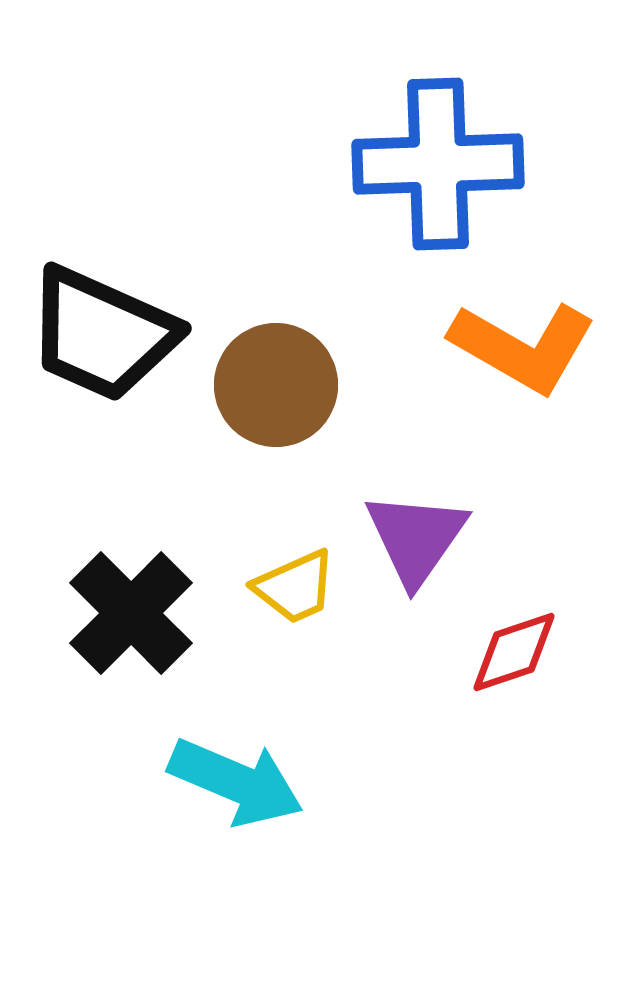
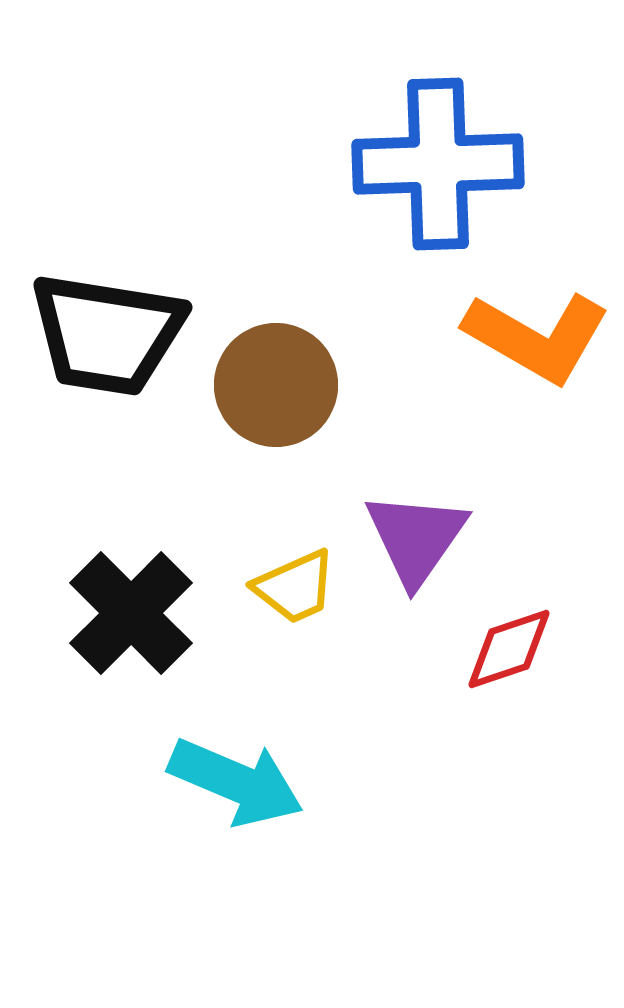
black trapezoid: moved 5 px right; rotated 15 degrees counterclockwise
orange L-shape: moved 14 px right, 10 px up
red diamond: moved 5 px left, 3 px up
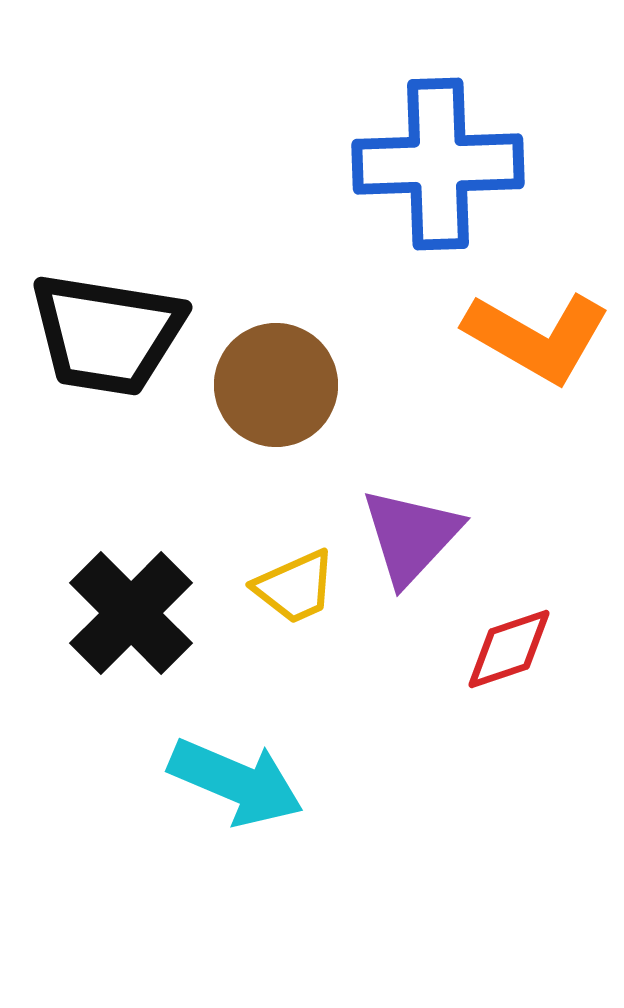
purple triangle: moved 5 px left, 2 px up; rotated 8 degrees clockwise
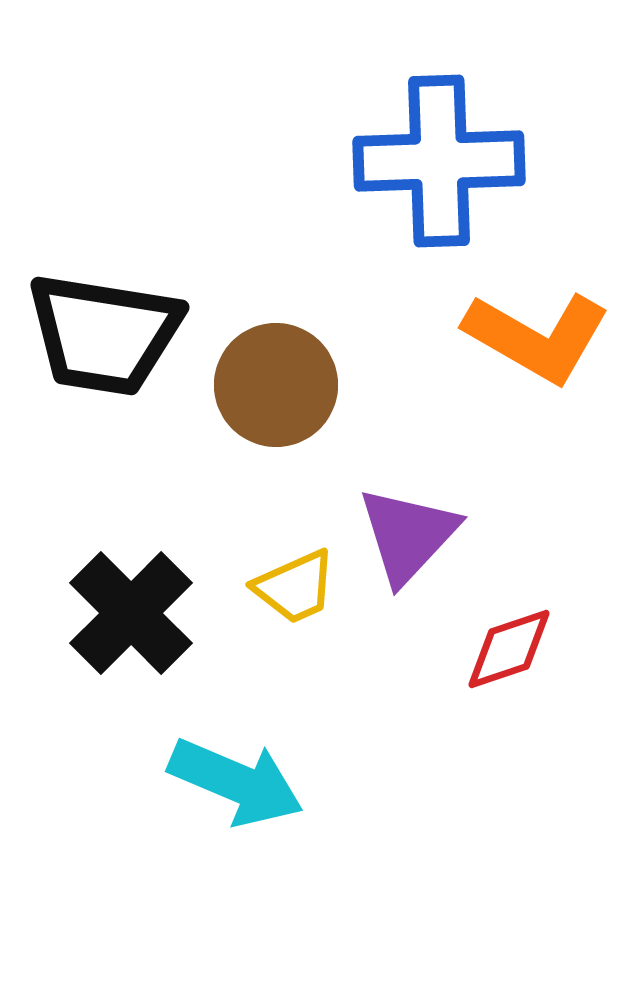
blue cross: moved 1 px right, 3 px up
black trapezoid: moved 3 px left
purple triangle: moved 3 px left, 1 px up
